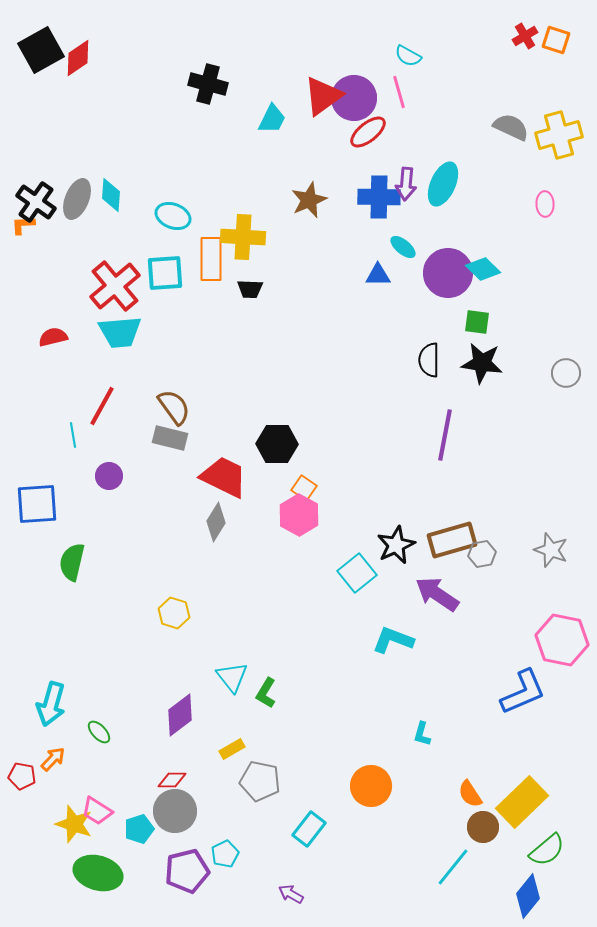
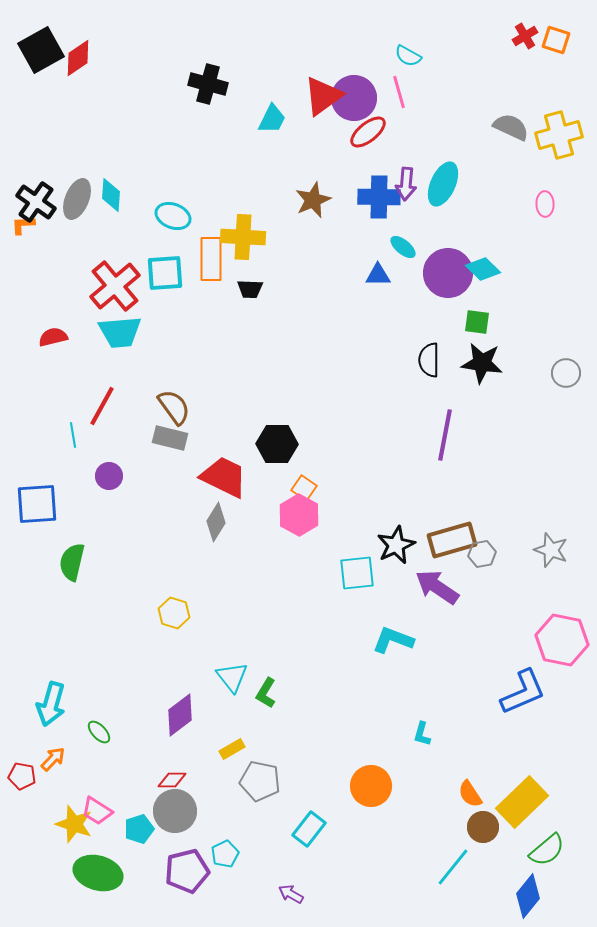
brown star at (309, 200): moved 4 px right
cyan square at (357, 573): rotated 33 degrees clockwise
purple arrow at (437, 594): moved 7 px up
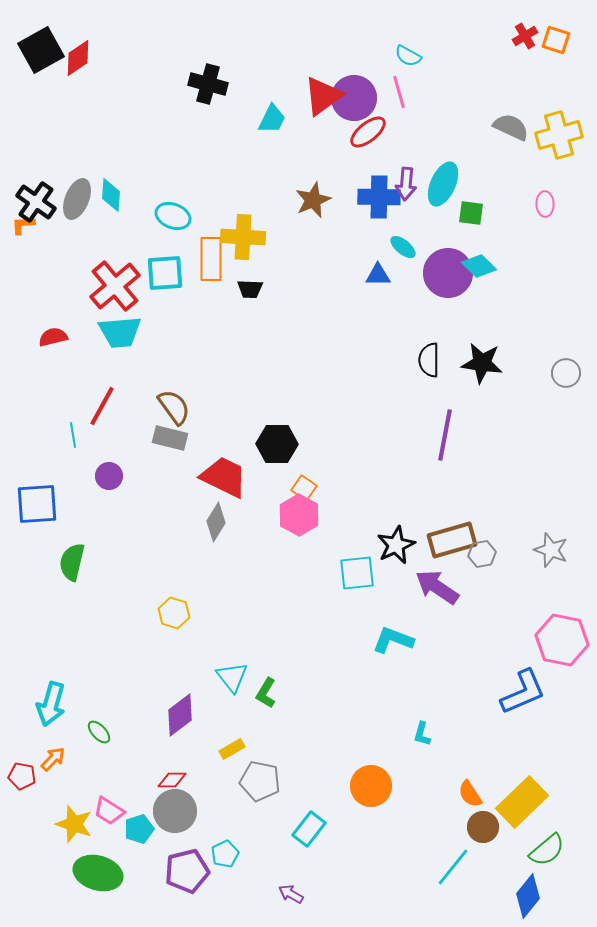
cyan diamond at (483, 269): moved 4 px left, 3 px up
green square at (477, 322): moved 6 px left, 109 px up
pink trapezoid at (97, 811): moved 12 px right
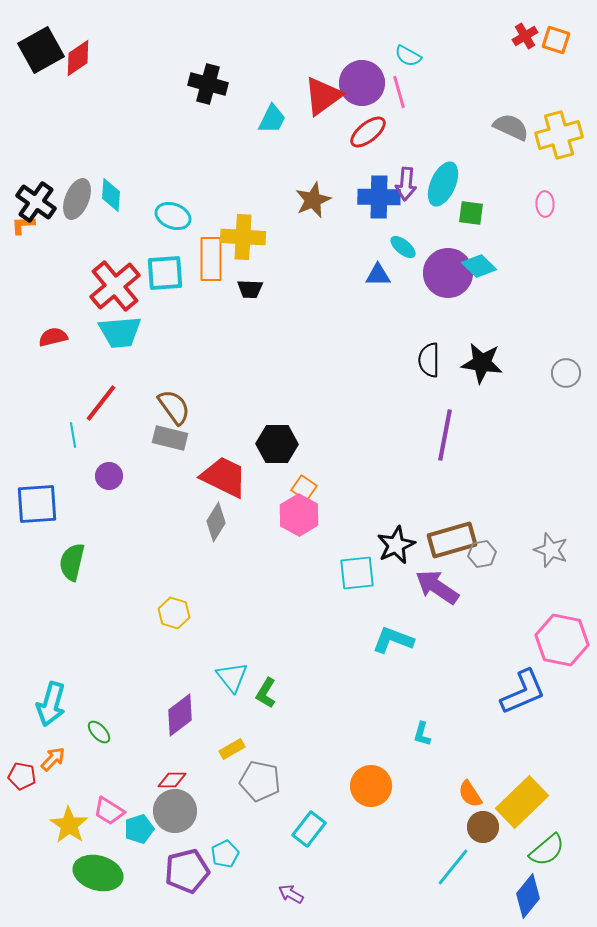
purple circle at (354, 98): moved 8 px right, 15 px up
red line at (102, 406): moved 1 px left, 3 px up; rotated 9 degrees clockwise
yellow star at (74, 824): moved 5 px left, 1 px down; rotated 15 degrees clockwise
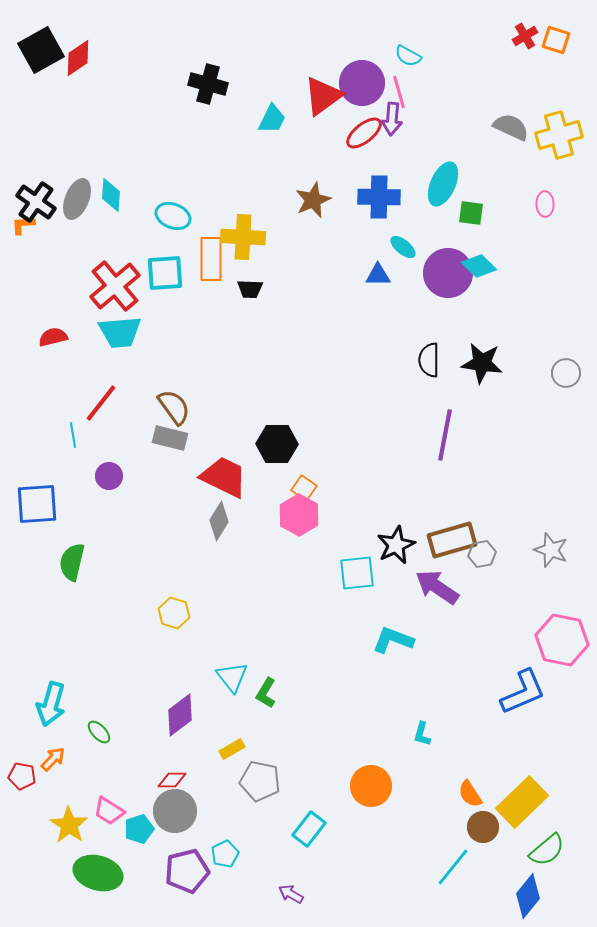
red ellipse at (368, 132): moved 4 px left, 1 px down
purple arrow at (406, 184): moved 14 px left, 65 px up
gray diamond at (216, 522): moved 3 px right, 1 px up
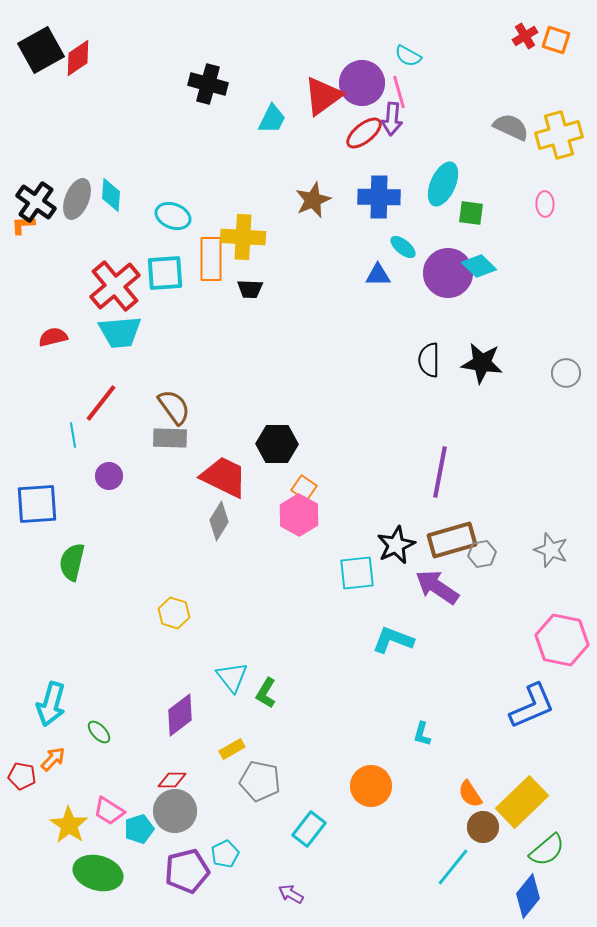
purple line at (445, 435): moved 5 px left, 37 px down
gray rectangle at (170, 438): rotated 12 degrees counterclockwise
blue L-shape at (523, 692): moved 9 px right, 14 px down
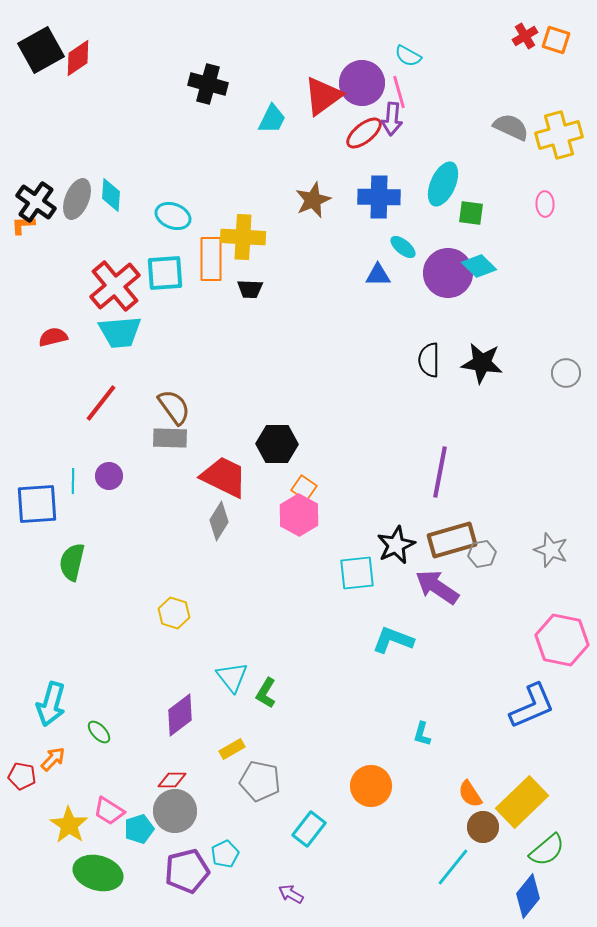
cyan line at (73, 435): moved 46 px down; rotated 10 degrees clockwise
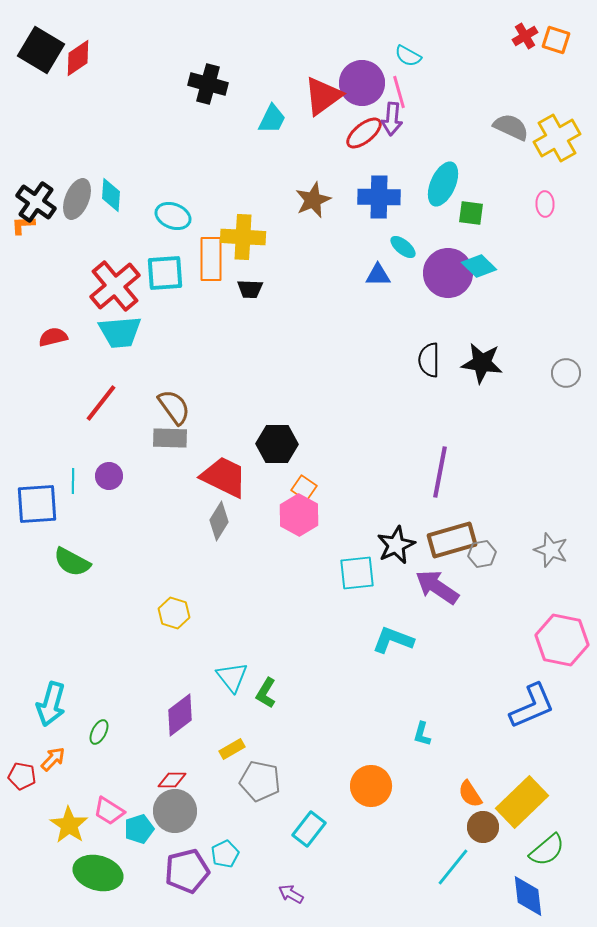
black square at (41, 50): rotated 30 degrees counterclockwise
yellow cross at (559, 135): moved 2 px left, 3 px down; rotated 15 degrees counterclockwise
green semicircle at (72, 562): rotated 75 degrees counterclockwise
green ellipse at (99, 732): rotated 70 degrees clockwise
blue diamond at (528, 896): rotated 45 degrees counterclockwise
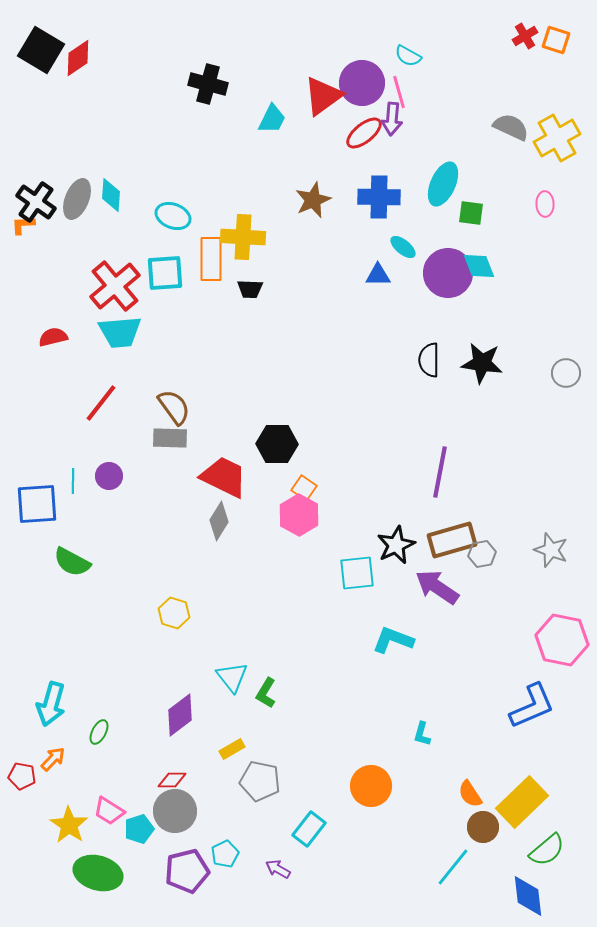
cyan diamond at (479, 266): rotated 24 degrees clockwise
purple arrow at (291, 894): moved 13 px left, 25 px up
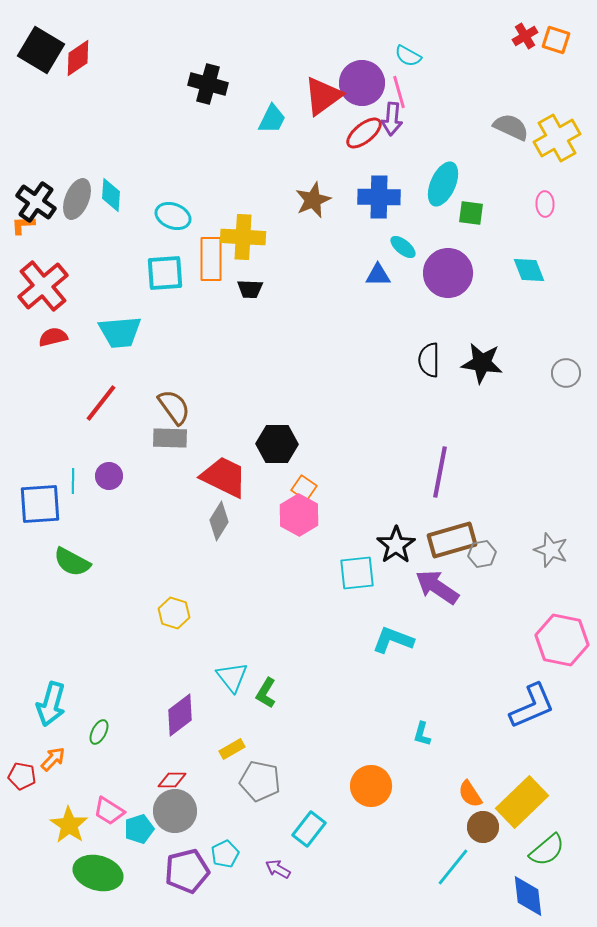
cyan diamond at (479, 266): moved 50 px right, 4 px down
red cross at (115, 286): moved 72 px left
blue square at (37, 504): moved 3 px right
black star at (396, 545): rotated 9 degrees counterclockwise
